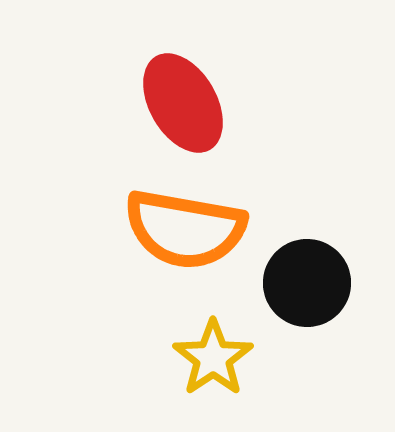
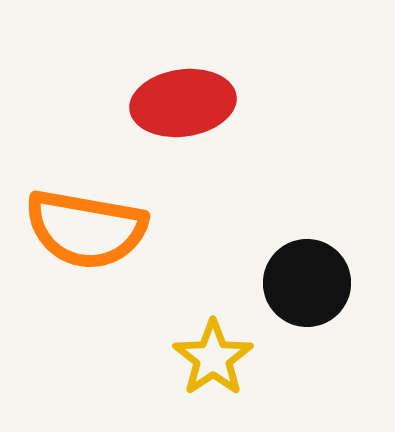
red ellipse: rotated 68 degrees counterclockwise
orange semicircle: moved 99 px left
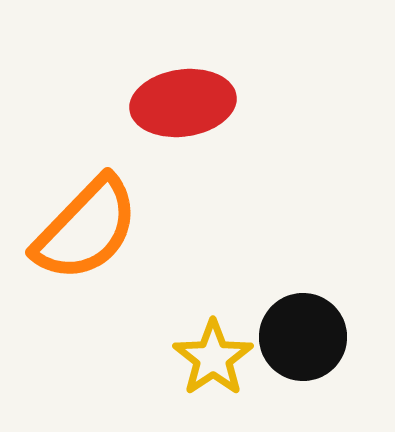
orange semicircle: rotated 56 degrees counterclockwise
black circle: moved 4 px left, 54 px down
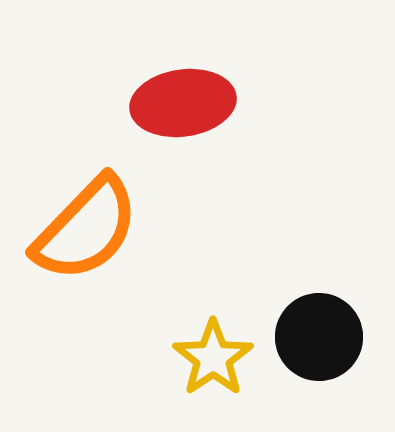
black circle: moved 16 px right
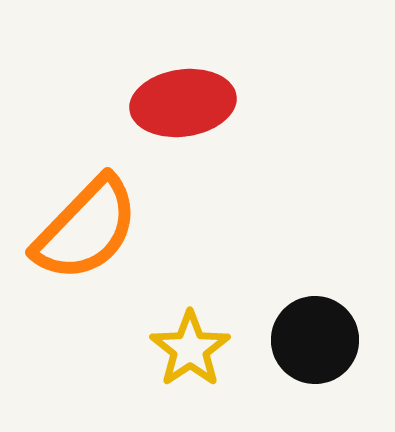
black circle: moved 4 px left, 3 px down
yellow star: moved 23 px left, 9 px up
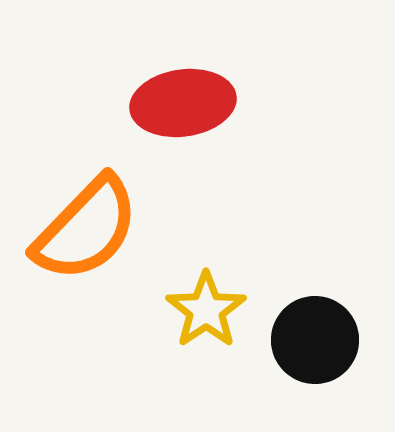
yellow star: moved 16 px right, 39 px up
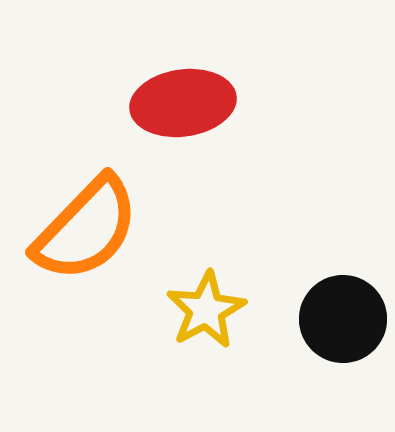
yellow star: rotated 6 degrees clockwise
black circle: moved 28 px right, 21 px up
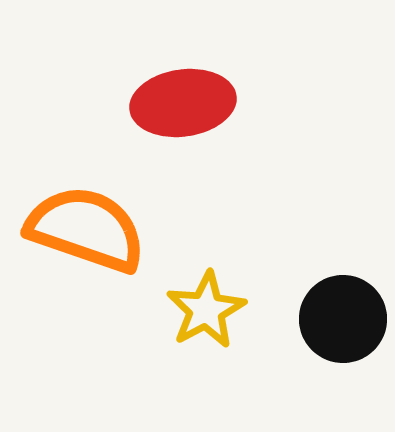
orange semicircle: rotated 115 degrees counterclockwise
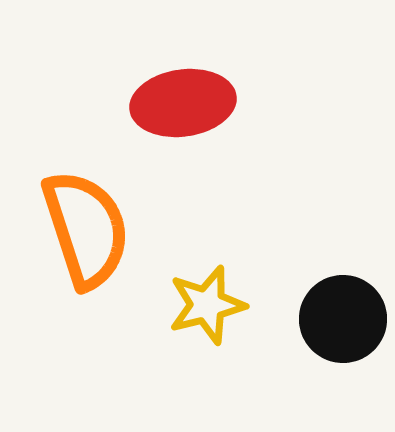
orange semicircle: rotated 53 degrees clockwise
yellow star: moved 1 px right, 5 px up; rotated 14 degrees clockwise
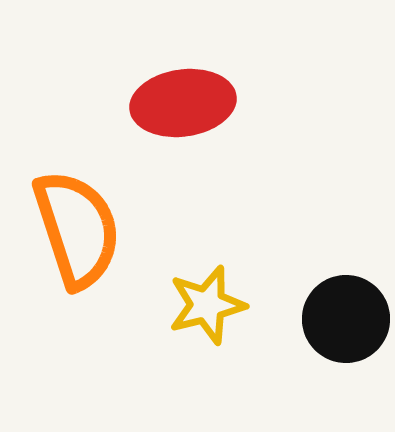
orange semicircle: moved 9 px left
black circle: moved 3 px right
